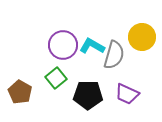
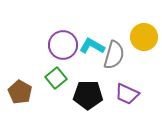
yellow circle: moved 2 px right
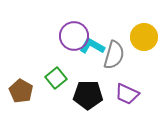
purple circle: moved 11 px right, 9 px up
brown pentagon: moved 1 px right, 1 px up
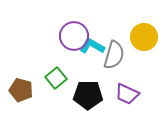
brown pentagon: moved 1 px up; rotated 15 degrees counterclockwise
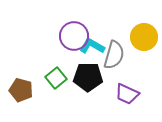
black pentagon: moved 18 px up
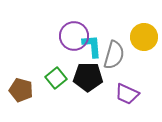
cyan L-shape: rotated 55 degrees clockwise
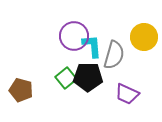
green square: moved 10 px right
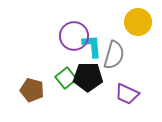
yellow circle: moved 6 px left, 15 px up
brown pentagon: moved 11 px right
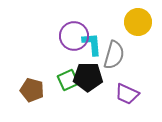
cyan L-shape: moved 2 px up
green square: moved 2 px right, 2 px down; rotated 15 degrees clockwise
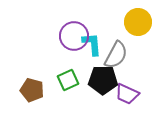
gray semicircle: moved 2 px right; rotated 12 degrees clockwise
black pentagon: moved 15 px right, 3 px down
